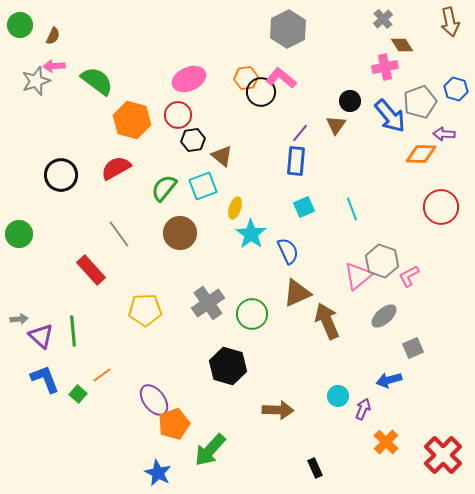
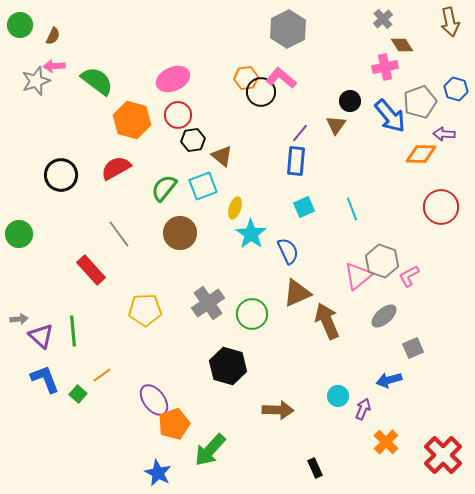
pink ellipse at (189, 79): moved 16 px left
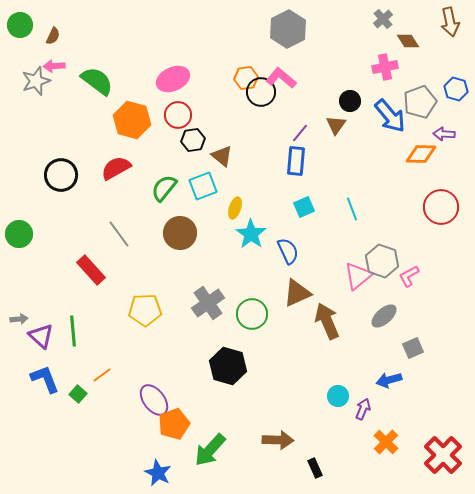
brown diamond at (402, 45): moved 6 px right, 4 px up
brown arrow at (278, 410): moved 30 px down
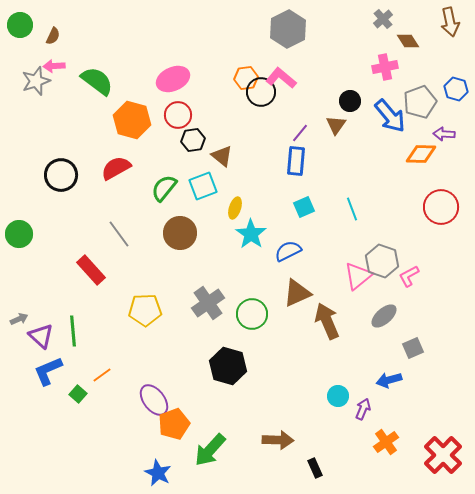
blue semicircle at (288, 251): rotated 92 degrees counterclockwise
gray arrow at (19, 319): rotated 18 degrees counterclockwise
blue L-shape at (45, 379): moved 3 px right, 8 px up; rotated 92 degrees counterclockwise
orange cross at (386, 442): rotated 10 degrees clockwise
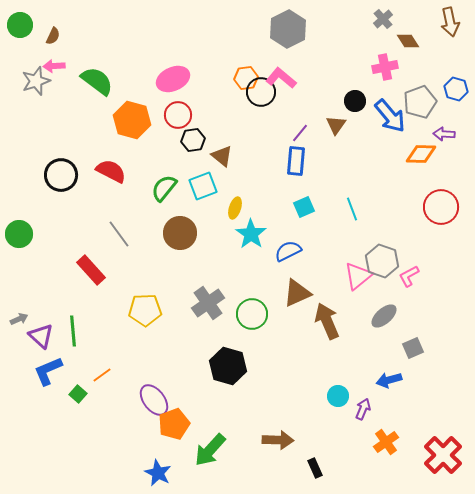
black circle at (350, 101): moved 5 px right
red semicircle at (116, 168): moved 5 px left, 3 px down; rotated 56 degrees clockwise
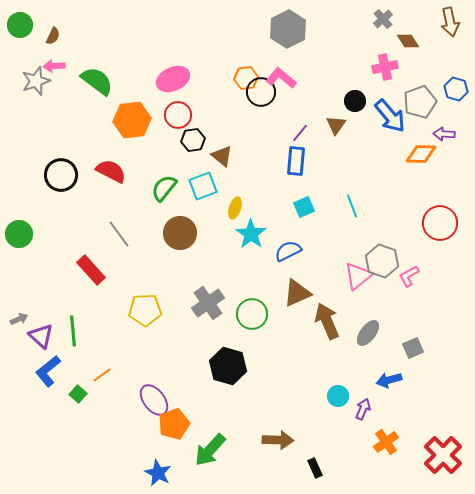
orange hexagon at (132, 120): rotated 21 degrees counterclockwise
red circle at (441, 207): moved 1 px left, 16 px down
cyan line at (352, 209): moved 3 px up
gray ellipse at (384, 316): moved 16 px left, 17 px down; rotated 12 degrees counterclockwise
blue L-shape at (48, 371): rotated 16 degrees counterclockwise
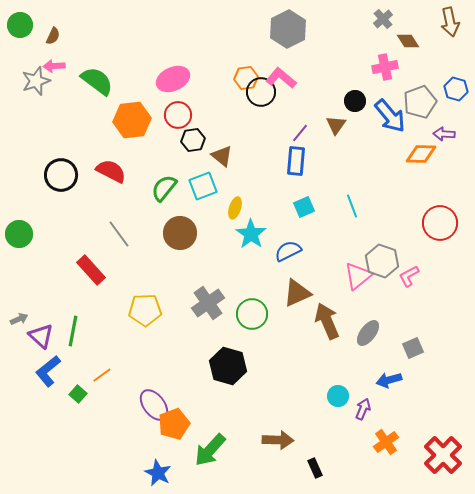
green line at (73, 331): rotated 16 degrees clockwise
purple ellipse at (154, 400): moved 5 px down
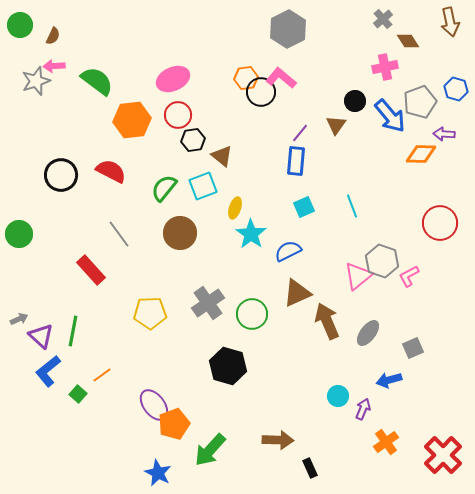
yellow pentagon at (145, 310): moved 5 px right, 3 px down
black rectangle at (315, 468): moved 5 px left
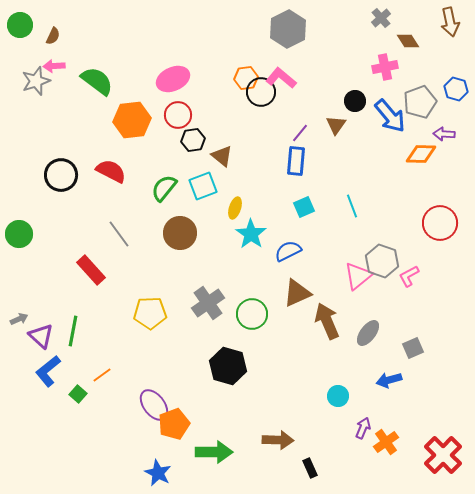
gray cross at (383, 19): moved 2 px left, 1 px up
purple arrow at (363, 409): moved 19 px down
green arrow at (210, 450): moved 4 px right, 2 px down; rotated 132 degrees counterclockwise
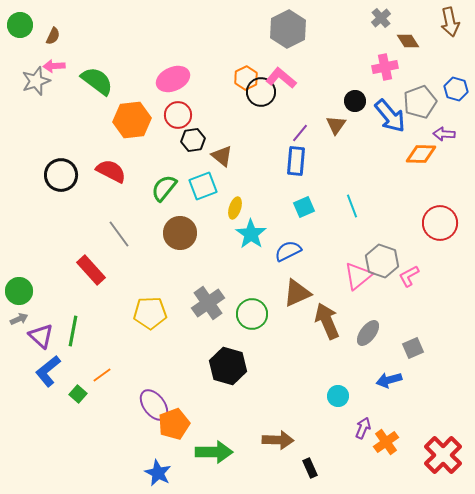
orange hexagon at (246, 78): rotated 20 degrees counterclockwise
green circle at (19, 234): moved 57 px down
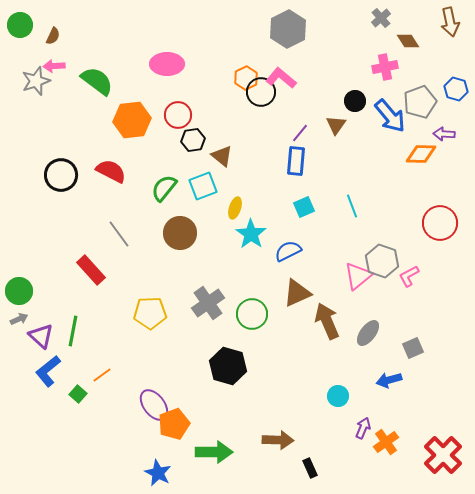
pink ellipse at (173, 79): moved 6 px left, 15 px up; rotated 24 degrees clockwise
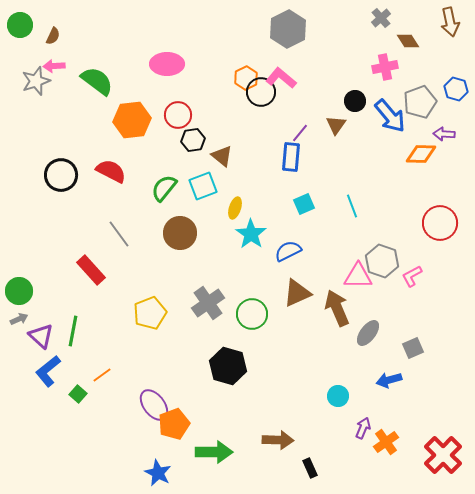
blue rectangle at (296, 161): moved 5 px left, 4 px up
cyan square at (304, 207): moved 3 px up
pink triangle at (358, 276): rotated 40 degrees clockwise
pink L-shape at (409, 276): moved 3 px right
yellow pentagon at (150, 313): rotated 20 degrees counterclockwise
brown arrow at (327, 321): moved 10 px right, 13 px up
